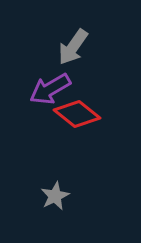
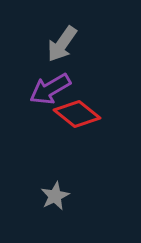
gray arrow: moved 11 px left, 3 px up
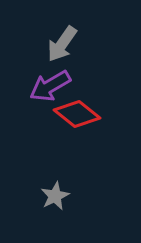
purple arrow: moved 3 px up
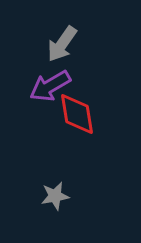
red diamond: rotated 42 degrees clockwise
gray star: rotated 16 degrees clockwise
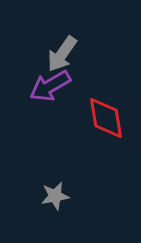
gray arrow: moved 10 px down
red diamond: moved 29 px right, 4 px down
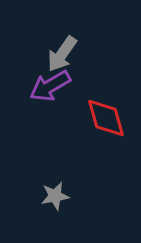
red diamond: rotated 6 degrees counterclockwise
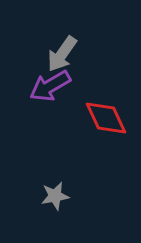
red diamond: rotated 9 degrees counterclockwise
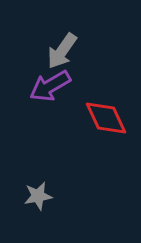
gray arrow: moved 3 px up
gray star: moved 17 px left
